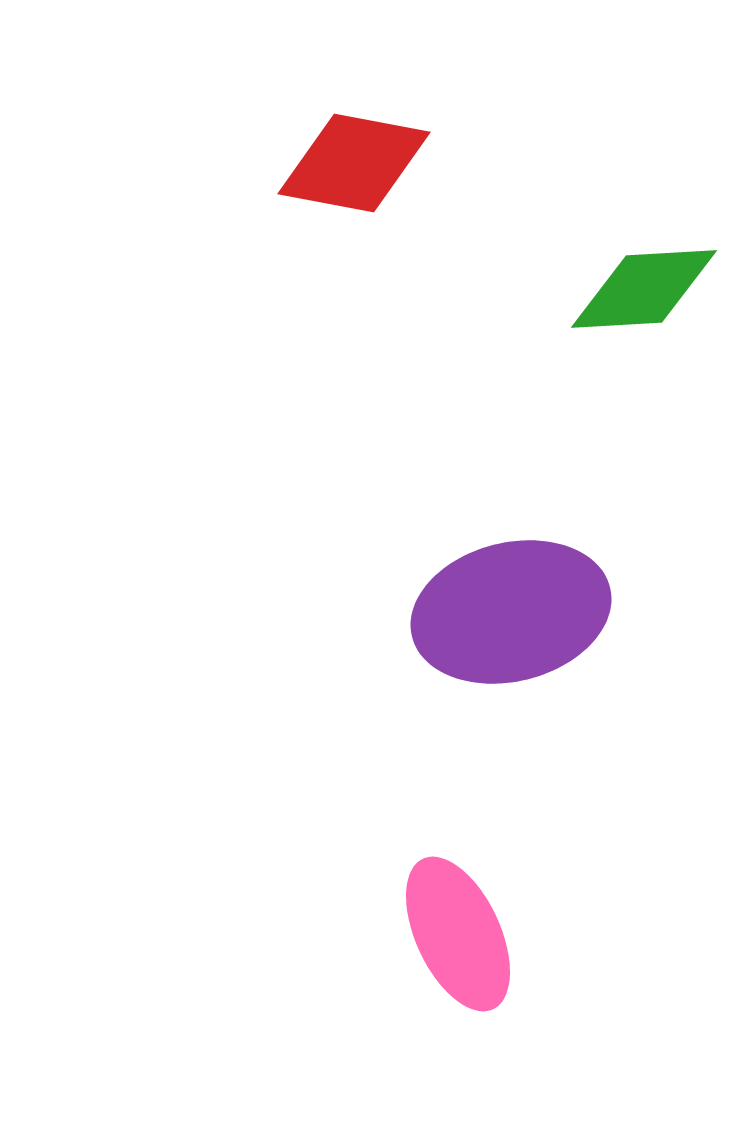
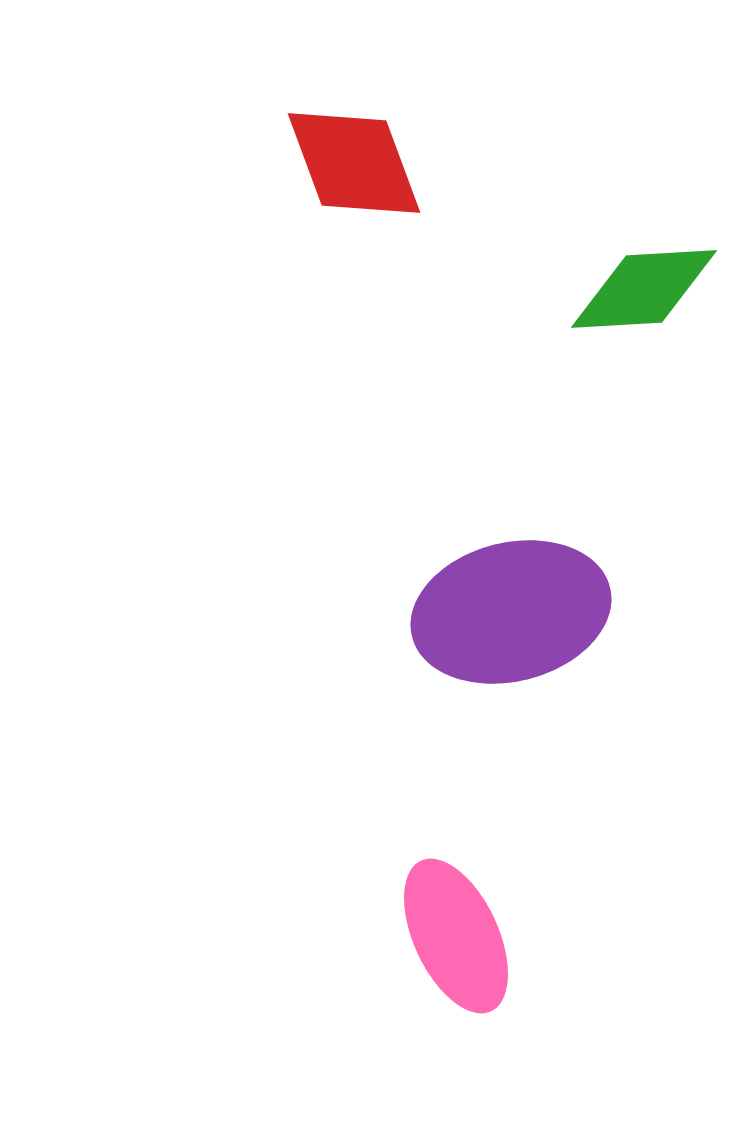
red diamond: rotated 59 degrees clockwise
pink ellipse: moved 2 px left, 2 px down
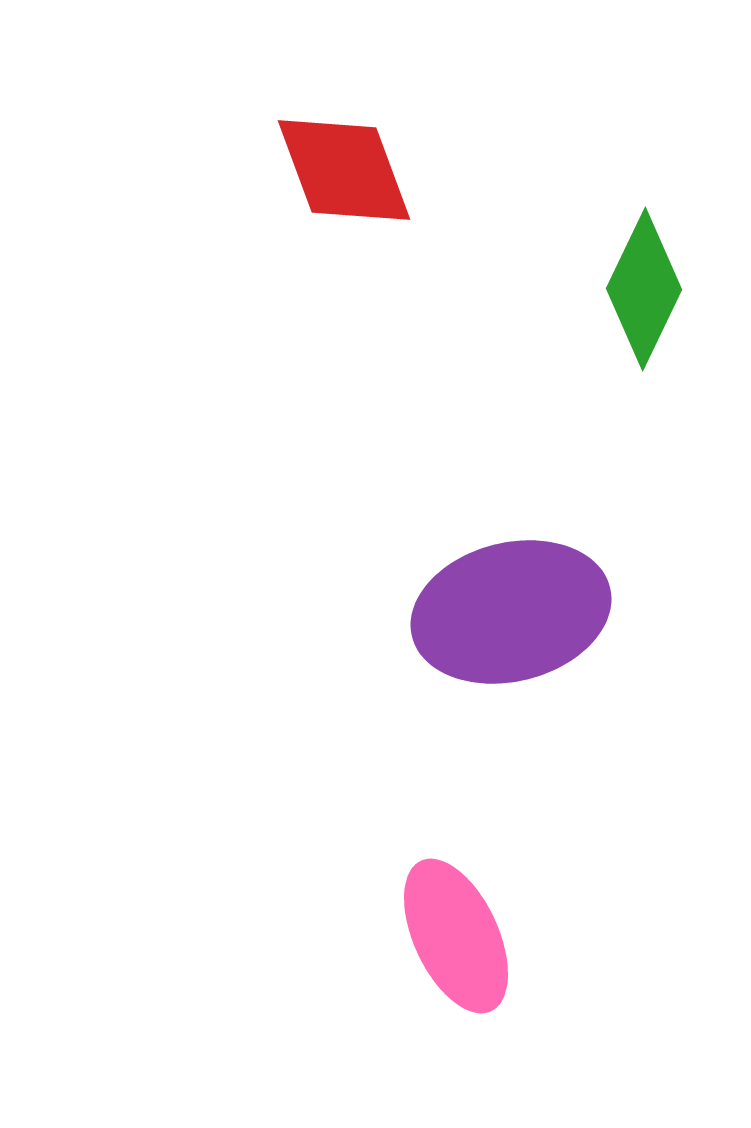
red diamond: moved 10 px left, 7 px down
green diamond: rotated 61 degrees counterclockwise
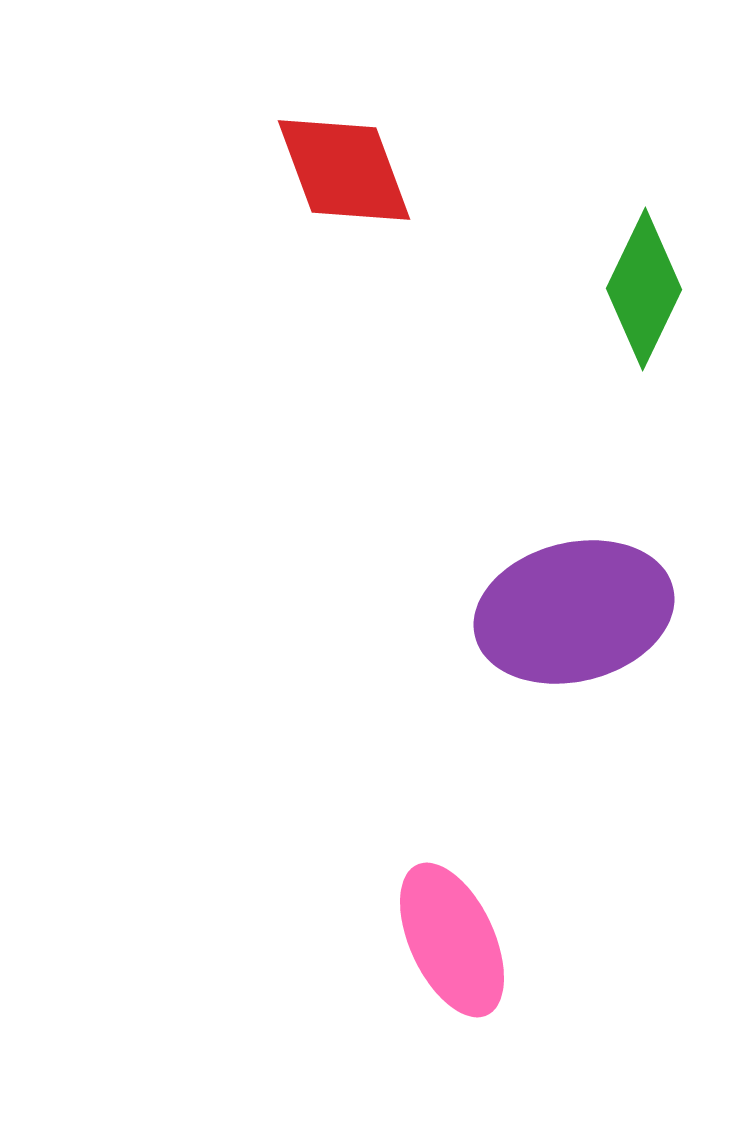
purple ellipse: moved 63 px right
pink ellipse: moved 4 px left, 4 px down
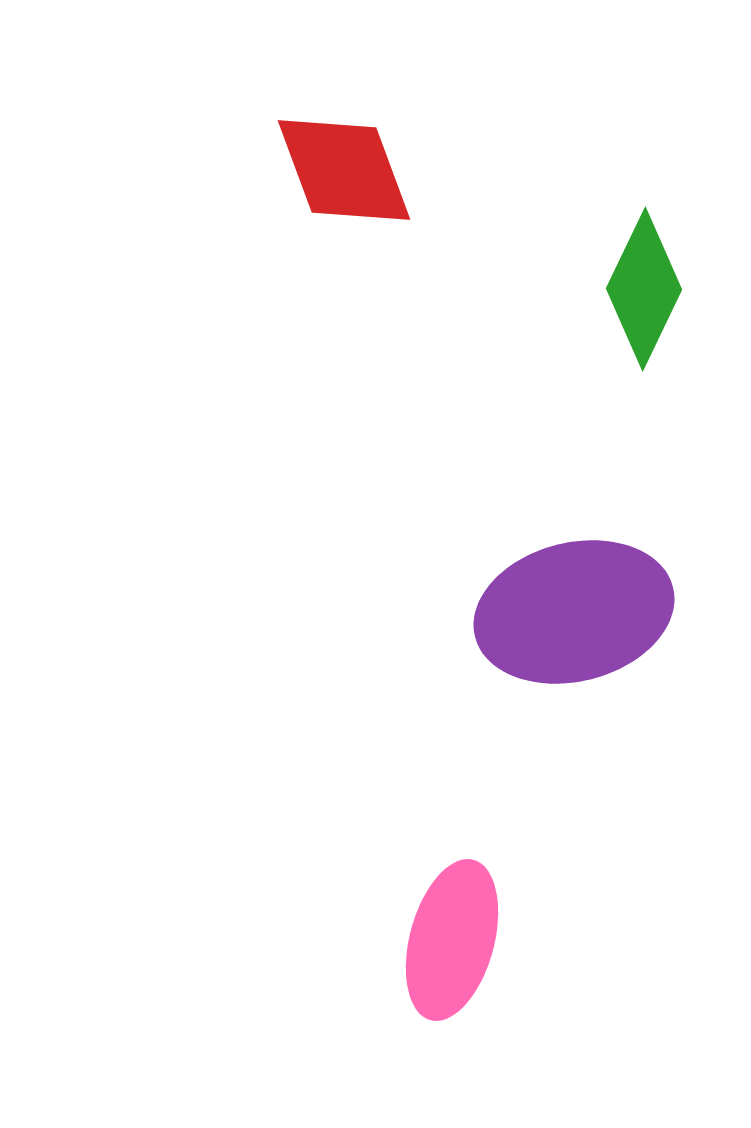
pink ellipse: rotated 40 degrees clockwise
